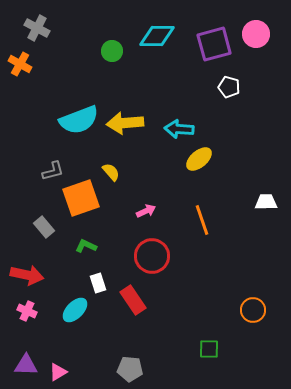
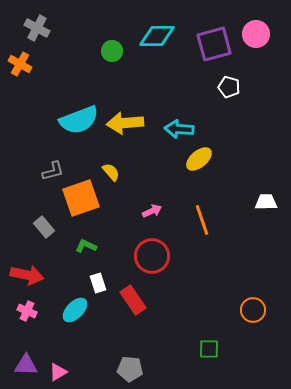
pink arrow: moved 6 px right
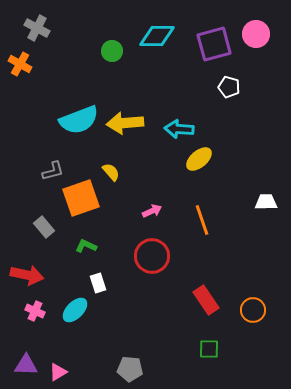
red rectangle: moved 73 px right
pink cross: moved 8 px right
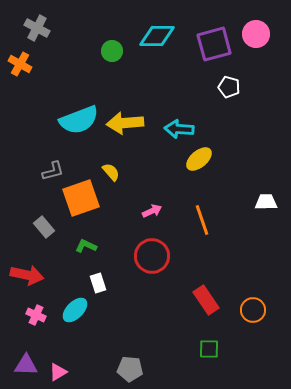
pink cross: moved 1 px right, 4 px down
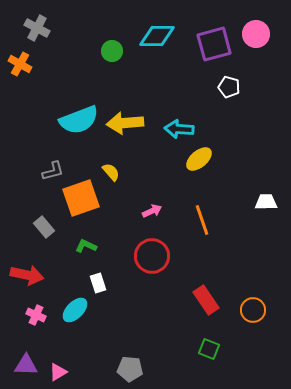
green square: rotated 20 degrees clockwise
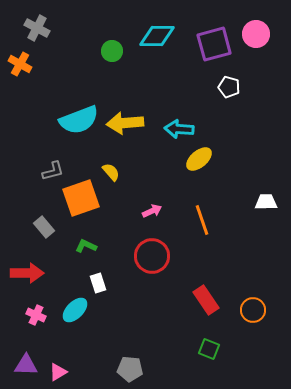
red arrow: moved 2 px up; rotated 12 degrees counterclockwise
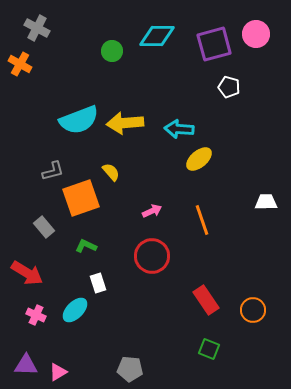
red arrow: rotated 32 degrees clockwise
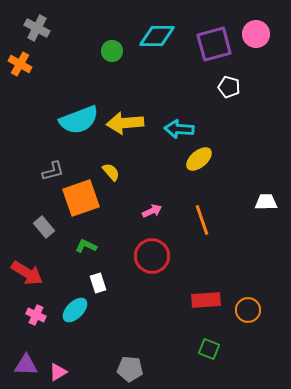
red rectangle: rotated 60 degrees counterclockwise
orange circle: moved 5 px left
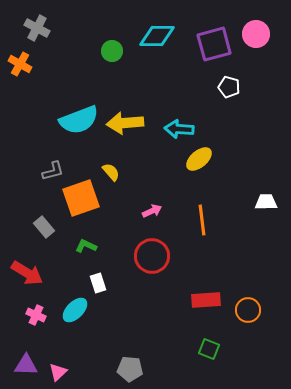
orange line: rotated 12 degrees clockwise
pink triangle: rotated 12 degrees counterclockwise
